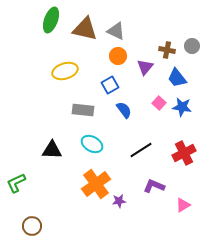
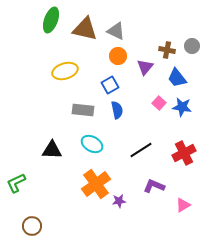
blue semicircle: moved 7 px left; rotated 24 degrees clockwise
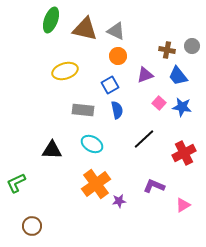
purple triangle: moved 8 px down; rotated 30 degrees clockwise
blue trapezoid: moved 1 px right, 2 px up
black line: moved 3 px right, 11 px up; rotated 10 degrees counterclockwise
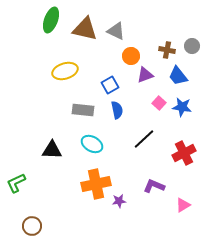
orange circle: moved 13 px right
orange cross: rotated 24 degrees clockwise
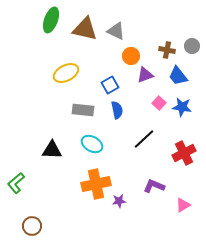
yellow ellipse: moved 1 px right, 2 px down; rotated 10 degrees counterclockwise
green L-shape: rotated 15 degrees counterclockwise
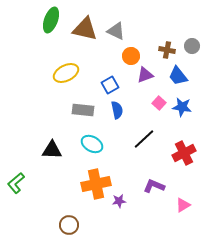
brown circle: moved 37 px right, 1 px up
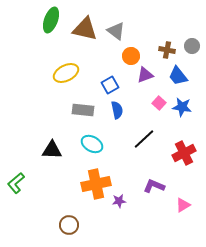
gray triangle: rotated 12 degrees clockwise
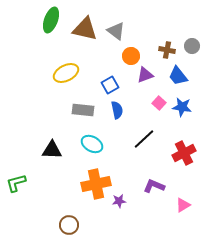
green L-shape: rotated 25 degrees clockwise
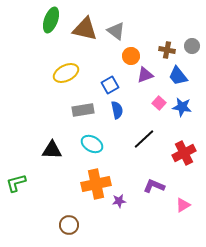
gray rectangle: rotated 15 degrees counterclockwise
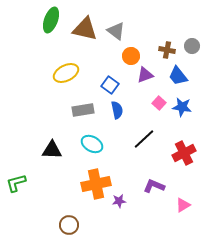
blue square: rotated 24 degrees counterclockwise
